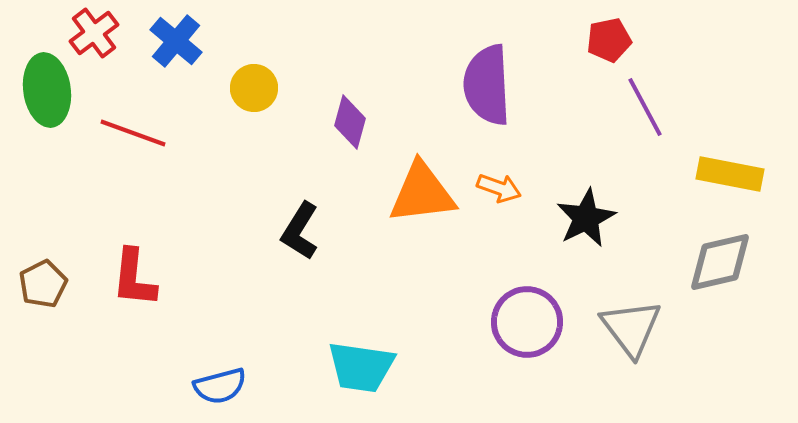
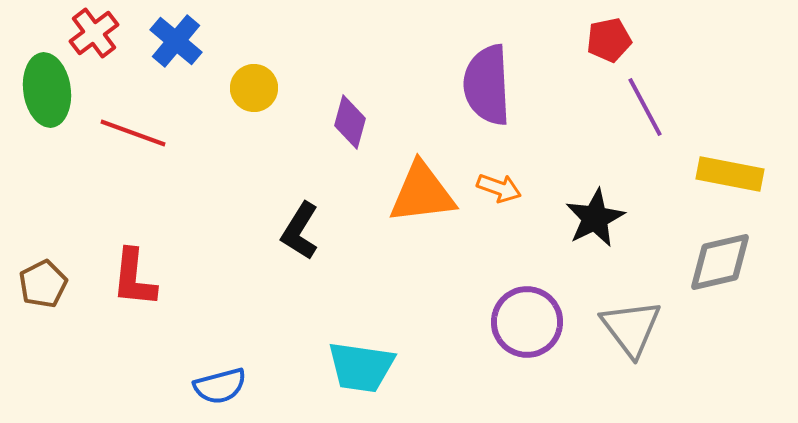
black star: moved 9 px right
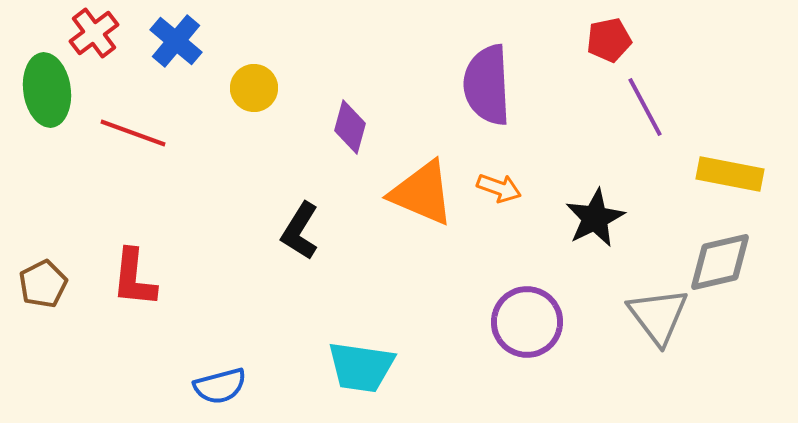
purple diamond: moved 5 px down
orange triangle: rotated 30 degrees clockwise
gray triangle: moved 27 px right, 12 px up
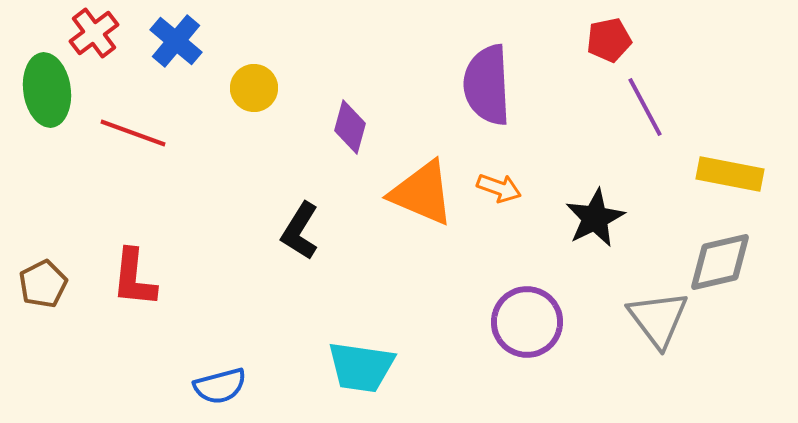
gray triangle: moved 3 px down
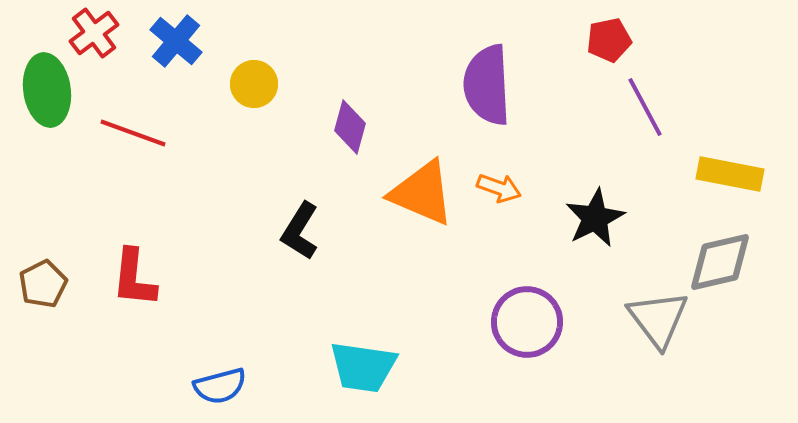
yellow circle: moved 4 px up
cyan trapezoid: moved 2 px right
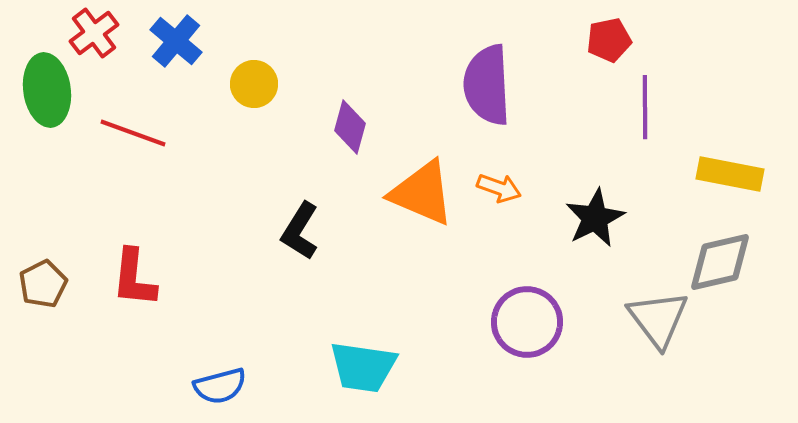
purple line: rotated 28 degrees clockwise
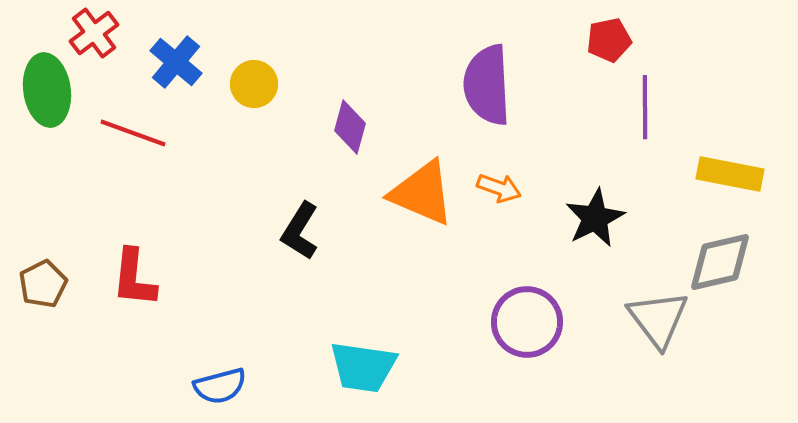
blue cross: moved 21 px down
